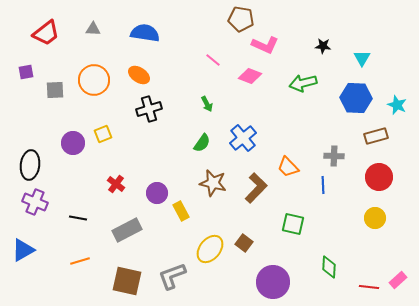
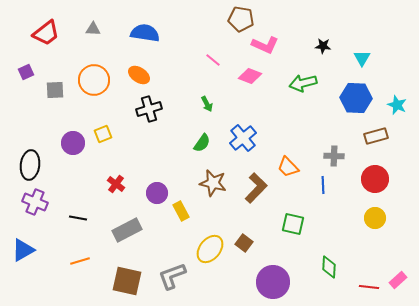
purple square at (26, 72): rotated 14 degrees counterclockwise
red circle at (379, 177): moved 4 px left, 2 px down
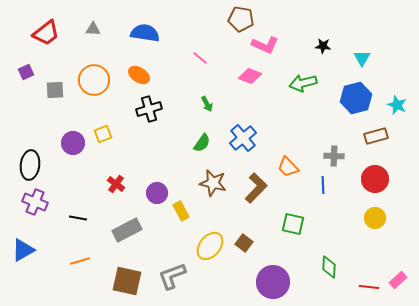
pink line at (213, 60): moved 13 px left, 2 px up
blue hexagon at (356, 98): rotated 16 degrees counterclockwise
yellow ellipse at (210, 249): moved 3 px up
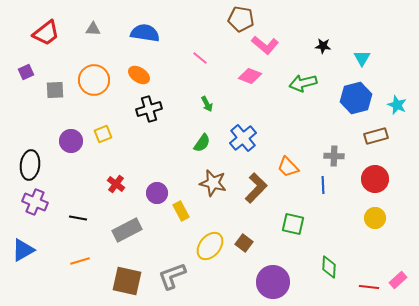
pink L-shape at (265, 45): rotated 16 degrees clockwise
purple circle at (73, 143): moved 2 px left, 2 px up
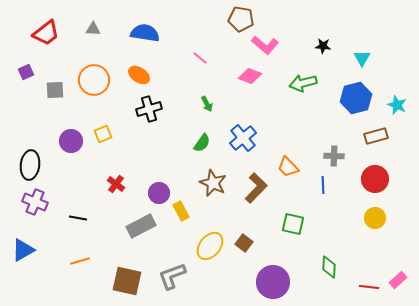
brown star at (213, 183): rotated 12 degrees clockwise
purple circle at (157, 193): moved 2 px right
gray rectangle at (127, 230): moved 14 px right, 4 px up
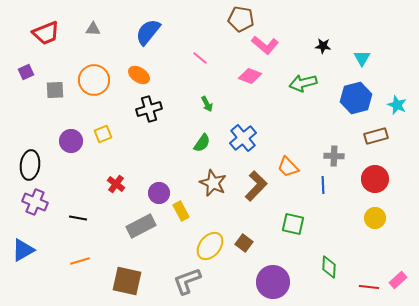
red trapezoid at (46, 33): rotated 16 degrees clockwise
blue semicircle at (145, 33): moved 3 px right, 1 px up; rotated 60 degrees counterclockwise
brown L-shape at (256, 188): moved 2 px up
gray L-shape at (172, 276): moved 15 px right, 5 px down
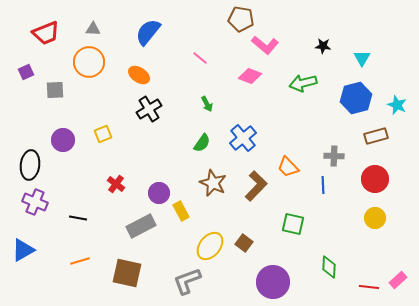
orange circle at (94, 80): moved 5 px left, 18 px up
black cross at (149, 109): rotated 15 degrees counterclockwise
purple circle at (71, 141): moved 8 px left, 1 px up
brown square at (127, 281): moved 8 px up
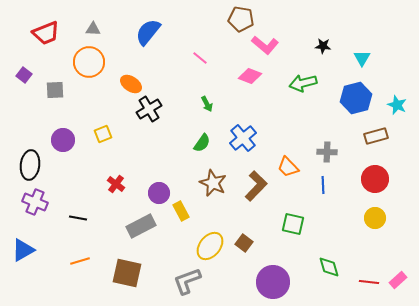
purple square at (26, 72): moved 2 px left, 3 px down; rotated 28 degrees counterclockwise
orange ellipse at (139, 75): moved 8 px left, 9 px down
gray cross at (334, 156): moved 7 px left, 4 px up
green diamond at (329, 267): rotated 20 degrees counterclockwise
red line at (369, 287): moved 5 px up
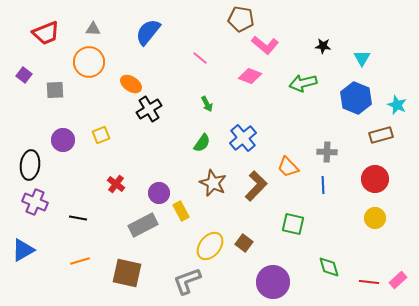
blue hexagon at (356, 98): rotated 24 degrees counterclockwise
yellow square at (103, 134): moved 2 px left, 1 px down
brown rectangle at (376, 136): moved 5 px right, 1 px up
gray rectangle at (141, 226): moved 2 px right, 1 px up
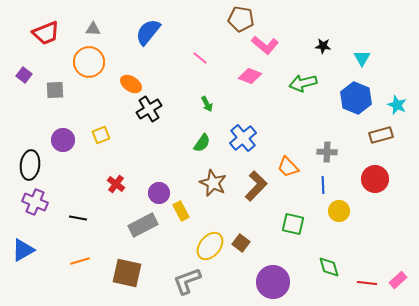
yellow circle at (375, 218): moved 36 px left, 7 px up
brown square at (244, 243): moved 3 px left
red line at (369, 282): moved 2 px left, 1 px down
